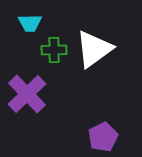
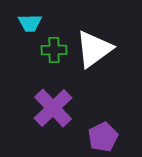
purple cross: moved 26 px right, 14 px down
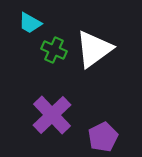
cyan trapezoid: rotated 30 degrees clockwise
green cross: rotated 25 degrees clockwise
purple cross: moved 1 px left, 7 px down
